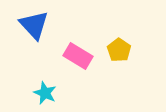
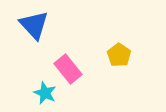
yellow pentagon: moved 5 px down
pink rectangle: moved 10 px left, 13 px down; rotated 20 degrees clockwise
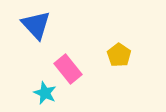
blue triangle: moved 2 px right
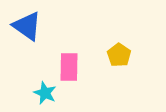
blue triangle: moved 9 px left, 1 px down; rotated 12 degrees counterclockwise
pink rectangle: moved 1 px right, 2 px up; rotated 40 degrees clockwise
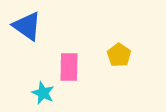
cyan star: moved 2 px left
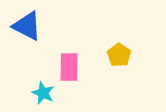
blue triangle: rotated 8 degrees counterclockwise
